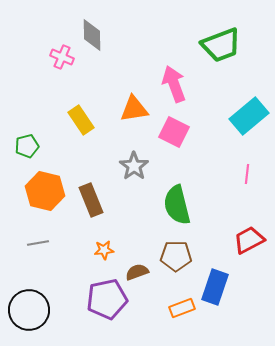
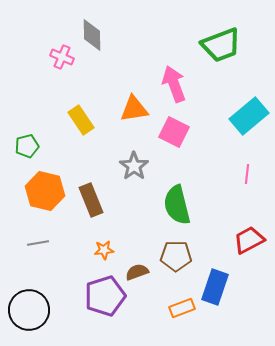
purple pentagon: moved 2 px left, 3 px up; rotated 6 degrees counterclockwise
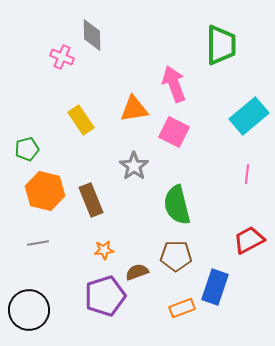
green trapezoid: rotated 69 degrees counterclockwise
green pentagon: moved 3 px down
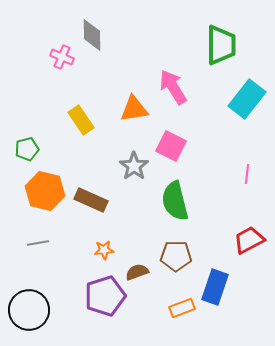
pink arrow: moved 1 px left, 3 px down; rotated 12 degrees counterclockwise
cyan rectangle: moved 2 px left, 17 px up; rotated 12 degrees counterclockwise
pink square: moved 3 px left, 14 px down
brown rectangle: rotated 44 degrees counterclockwise
green semicircle: moved 2 px left, 4 px up
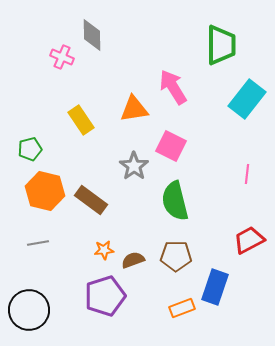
green pentagon: moved 3 px right
brown rectangle: rotated 12 degrees clockwise
brown semicircle: moved 4 px left, 12 px up
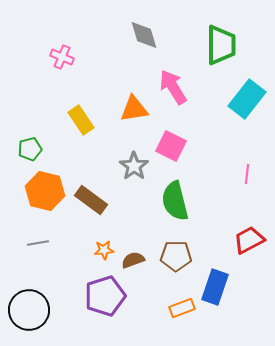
gray diamond: moved 52 px right; rotated 16 degrees counterclockwise
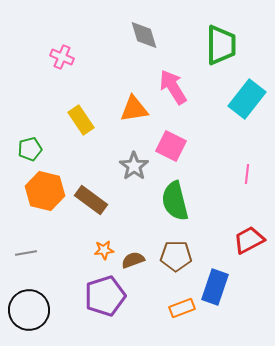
gray line: moved 12 px left, 10 px down
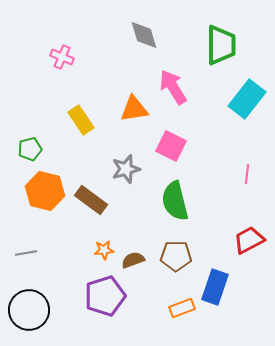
gray star: moved 8 px left, 3 px down; rotated 20 degrees clockwise
